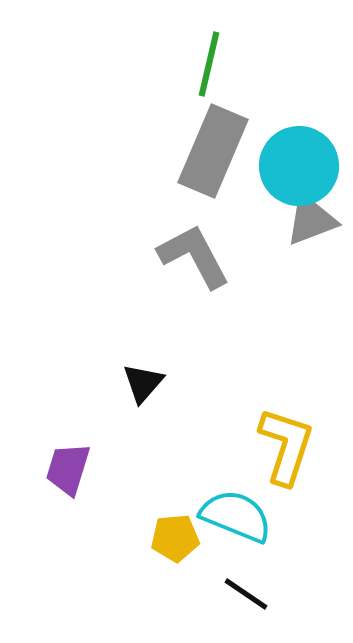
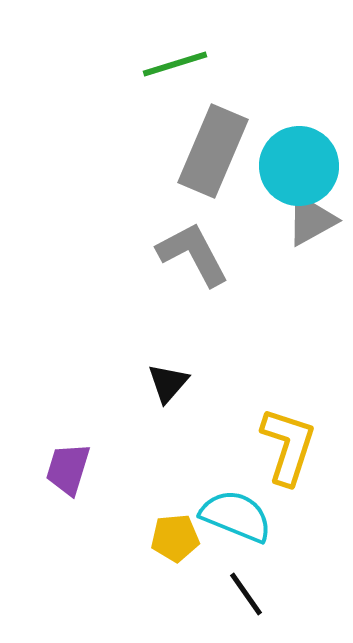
green line: moved 34 px left; rotated 60 degrees clockwise
gray triangle: rotated 8 degrees counterclockwise
gray L-shape: moved 1 px left, 2 px up
black triangle: moved 25 px right
yellow L-shape: moved 2 px right
black line: rotated 21 degrees clockwise
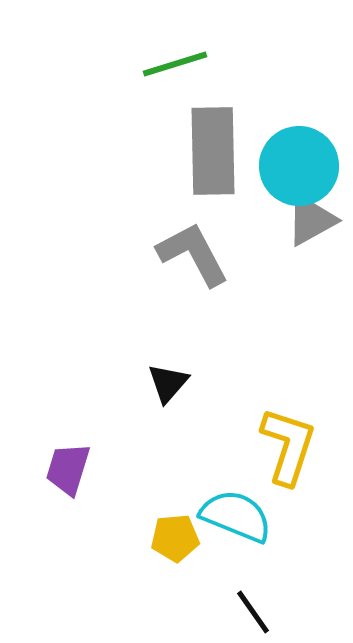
gray rectangle: rotated 24 degrees counterclockwise
black line: moved 7 px right, 18 px down
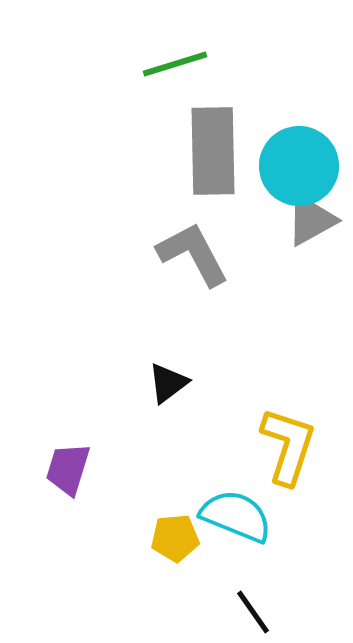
black triangle: rotated 12 degrees clockwise
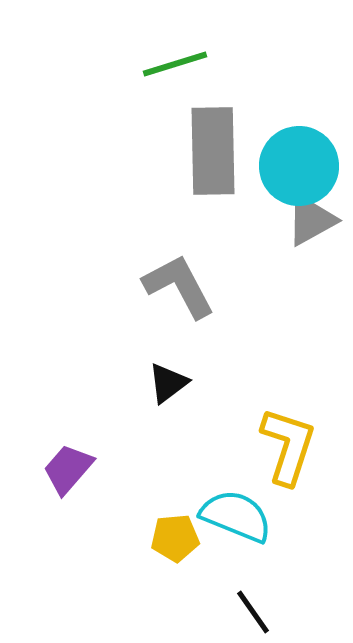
gray L-shape: moved 14 px left, 32 px down
purple trapezoid: rotated 24 degrees clockwise
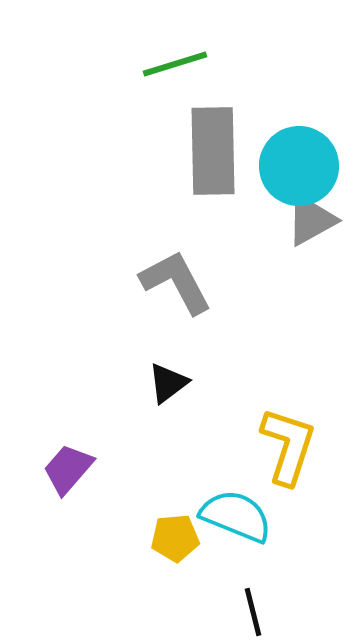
gray L-shape: moved 3 px left, 4 px up
black line: rotated 21 degrees clockwise
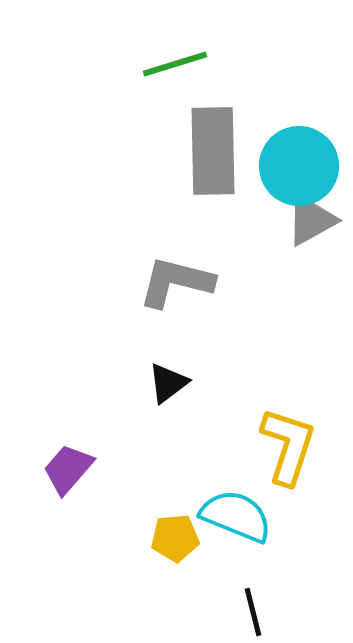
gray L-shape: rotated 48 degrees counterclockwise
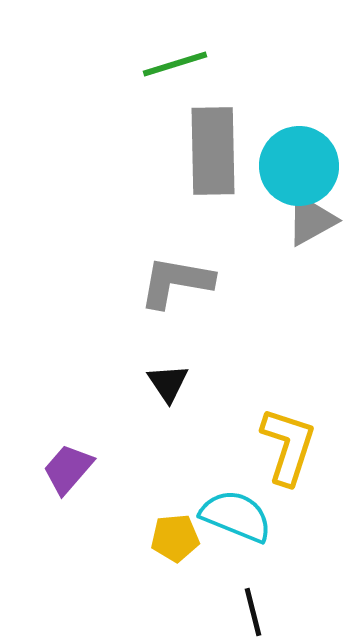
gray L-shape: rotated 4 degrees counterclockwise
black triangle: rotated 27 degrees counterclockwise
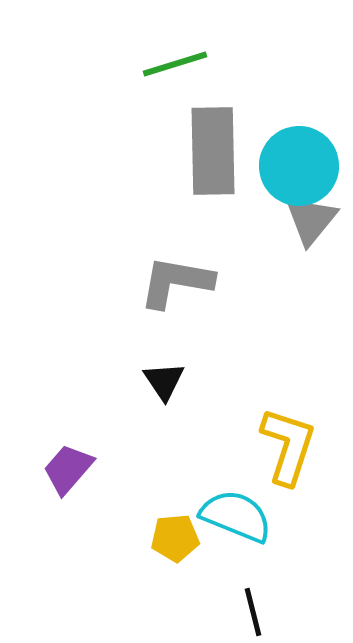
gray triangle: rotated 22 degrees counterclockwise
black triangle: moved 4 px left, 2 px up
